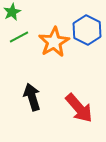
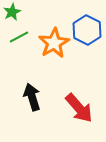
orange star: moved 1 px down
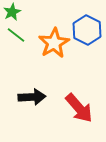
green line: moved 3 px left, 2 px up; rotated 66 degrees clockwise
black arrow: rotated 104 degrees clockwise
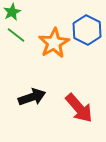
black arrow: rotated 16 degrees counterclockwise
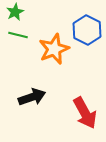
green star: moved 3 px right
green line: moved 2 px right; rotated 24 degrees counterclockwise
orange star: moved 6 px down; rotated 8 degrees clockwise
red arrow: moved 6 px right, 5 px down; rotated 12 degrees clockwise
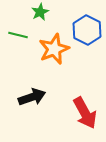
green star: moved 25 px right
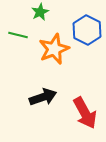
black arrow: moved 11 px right
